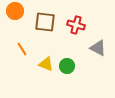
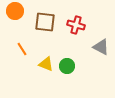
gray triangle: moved 3 px right, 1 px up
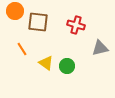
brown square: moved 7 px left
gray triangle: moved 1 px left, 1 px down; rotated 42 degrees counterclockwise
yellow triangle: moved 1 px up; rotated 14 degrees clockwise
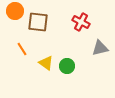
red cross: moved 5 px right, 3 px up; rotated 12 degrees clockwise
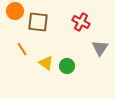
gray triangle: rotated 42 degrees counterclockwise
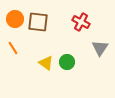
orange circle: moved 8 px down
orange line: moved 9 px left, 1 px up
green circle: moved 4 px up
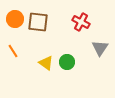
orange line: moved 3 px down
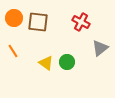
orange circle: moved 1 px left, 1 px up
gray triangle: rotated 18 degrees clockwise
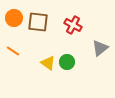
red cross: moved 8 px left, 3 px down
orange line: rotated 24 degrees counterclockwise
yellow triangle: moved 2 px right
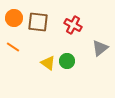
orange line: moved 4 px up
green circle: moved 1 px up
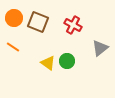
brown square: rotated 15 degrees clockwise
